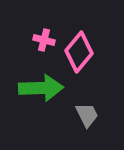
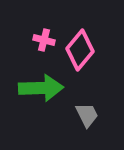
pink diamond: moved 1 px right, 2 px up
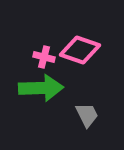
pink cross: moved 17 px down
pink diamond: rotated 69 degrees clockwise
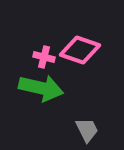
green arrow: rotated 15 degrees clockwise
gray trapezoid: moved 15 px down
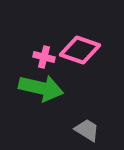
gray trapezoid: rotated 32 degrees counterclockwise
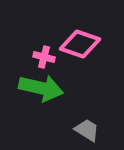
pink diamond: moved 6 px up
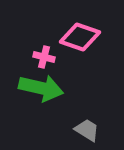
pink diamond: moved 7 px up
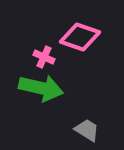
pink cross: rotated 10 degrees clockwise
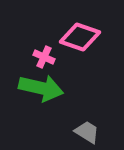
gray trapezoid: moved 2 px down
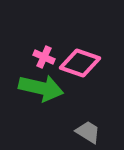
pink diamond: moved 26 px down
gray trapezoid: moved 1 px right
